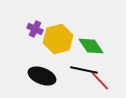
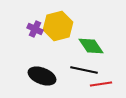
yellow hexagon: moved 13 px up
red line: moved 1 px right, 3 px down; rotated 55 degrees counterclockwise
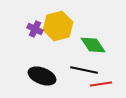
green diamond: moved 2 px right, 1 px up
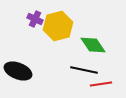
purple cross: moved 10 px up
black ellipse: moved 24 px left, 5 px up
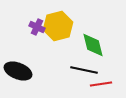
purple cross: moved 2 px right, 8 px down
green diamond: rotated 20 degrees clockwise
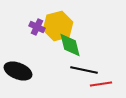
green diamond: moved 23 px left
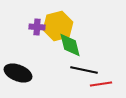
purple cross: rotated 21 degrees counterclockwise
black ellipse: moved 2 px down
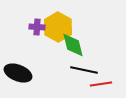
yellow hexagon: moved 1 px down; rotated 16 degrees counterclockwise
green diamond: moved 3 px right
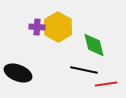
green diamond: moved 21 px right
red line: moved 5 px right
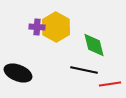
yellow hexagon: moved 2 px left
red line: moved 4 px right
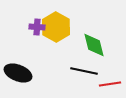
black line: moved 1 px down
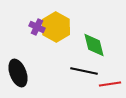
purple cross: rotated 21 degrees clockwise
black ellipse: rotated 48 degrees clockwise
